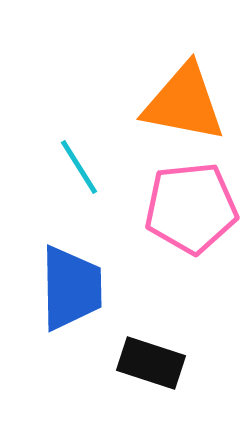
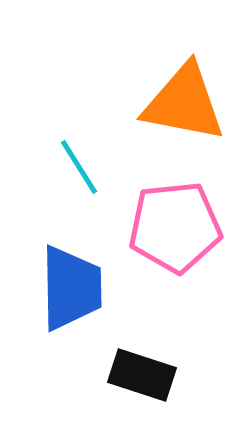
pink pentagon: moved 16 px left, 19 px down
black rectangle: moved 9 px left, 12 px down
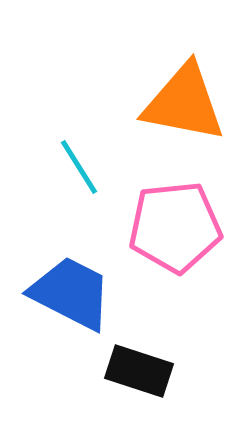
blue trapezoid: moved 5 px down; rotated 62 degrees counterclockwise
black rectangle: moved 3 px left, 4 px up
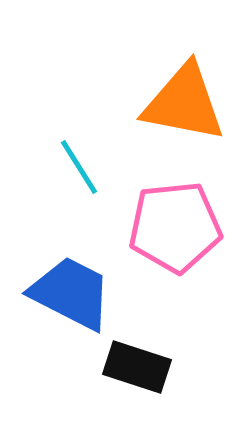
black rectangle: moved 2 px left, 4 px up
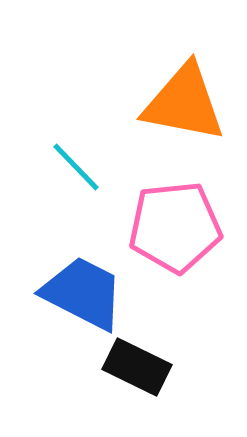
cyan line: moved 3 px left; rotated 12 degrees counterclockwise
blue trapezoid: moved 12 px right
black rectangle: rotated 8 degrees clockwise
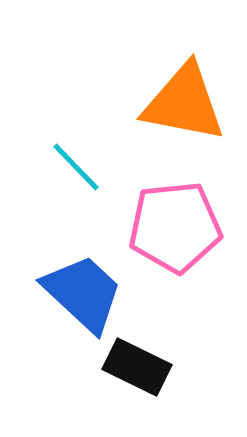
blue trapezoid: rotated 16 degrees clockwise
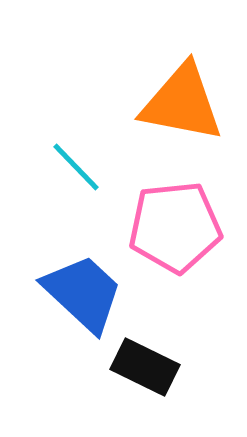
orange triangle: moved 2 px left
black rectangle: moved 8 px right
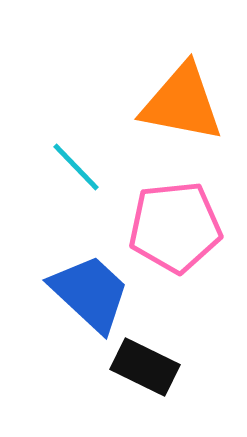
blue trapezoid: moved 7 px right
